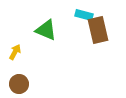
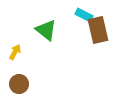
cyan rectangle: rotated 12 degrees clockwise
green triangle: rotated 15 degrees clockwise
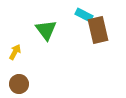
green triangle: rotated 15 degrees clockwise
